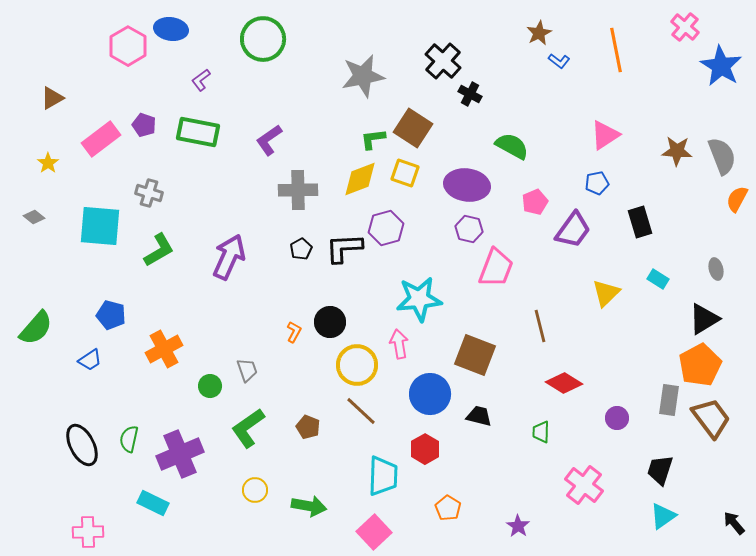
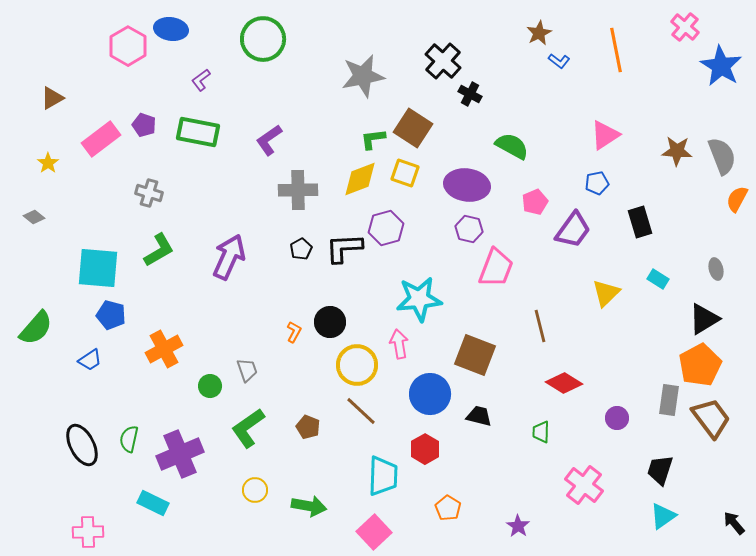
cyan square at (100, 226): moved 2 px left, 42 px down
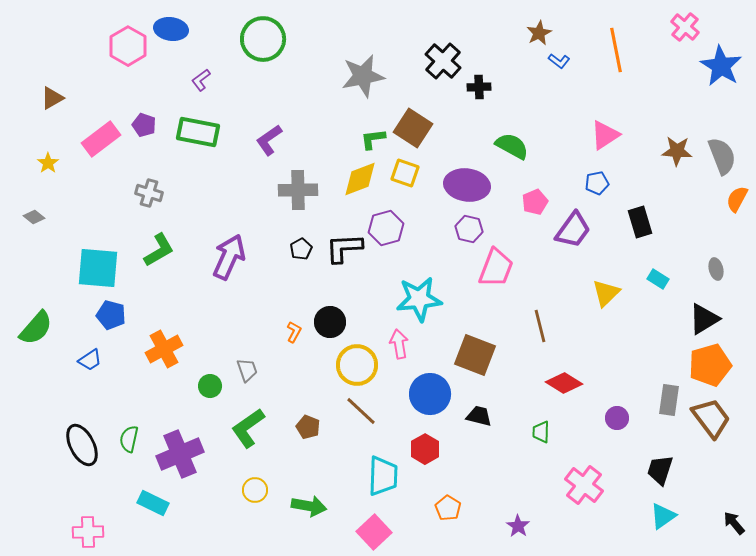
black cross at (470, 94): moved 9 px right, 7 px up; rotated 30 degrees counterclockwise
orange pentagon at (700, 365): moved 10 px right; rotated 12 degrees clockwise
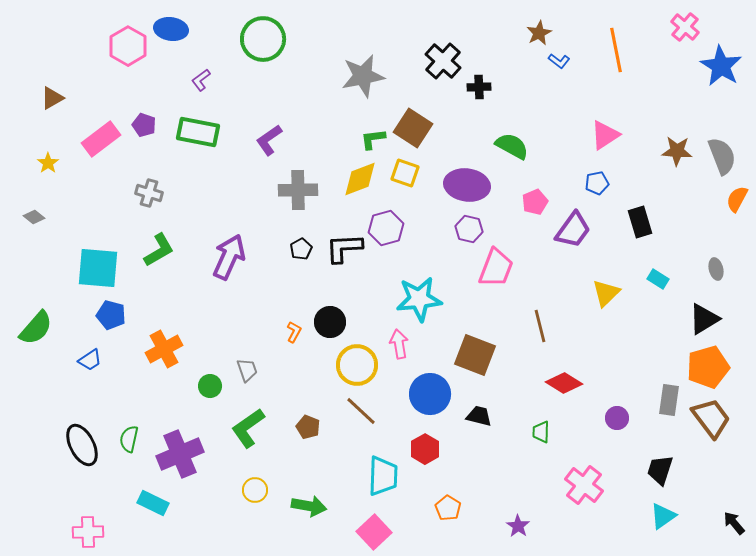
orange pentagon at (710, 365): moved 2 px left, 2 px down
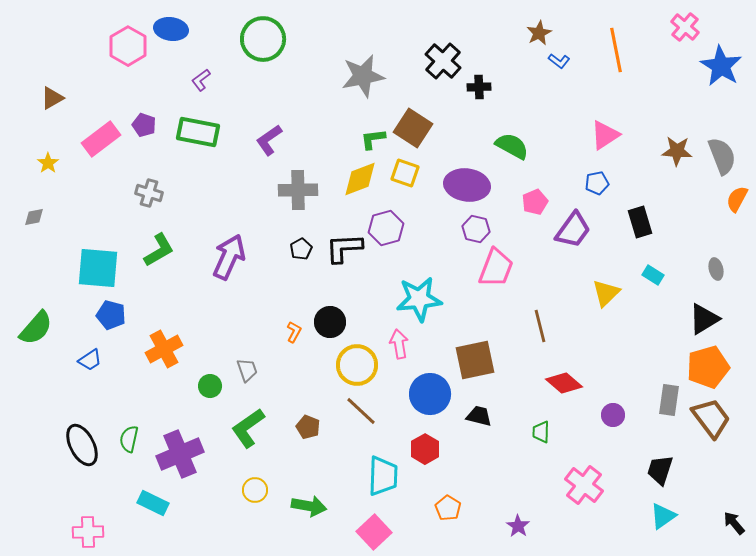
gray diamond at (34, 217): rotated 50 degrees counterclockwise
purple hexagon at (469, 229): moved 7 px right
cyan rectangle at (658, 279): moved 5 px left, 4 px up
brown square at (475, 355): moved 5 px down; rotated 33 degrees counterclockwise
red diamond at (564, 383): rotated 9 degrees clockwise
purple circle at (617, 418): moved 4 px left, 3 px up
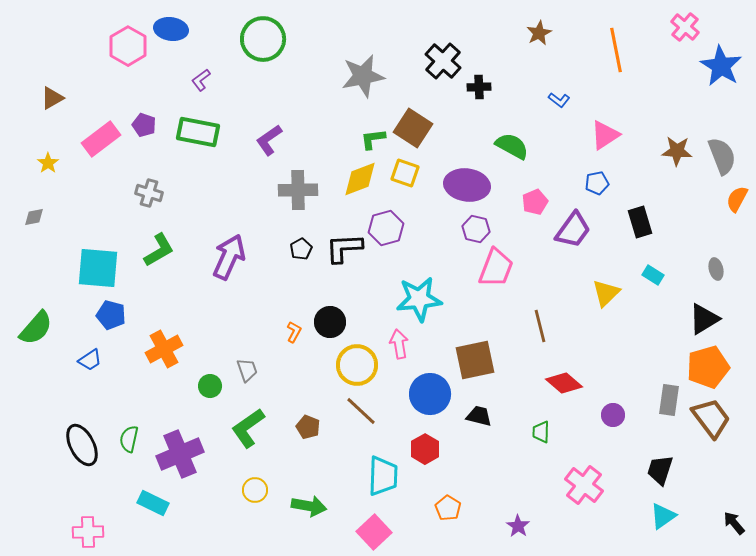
blue L-shape at (559, 61): moved 39 px down
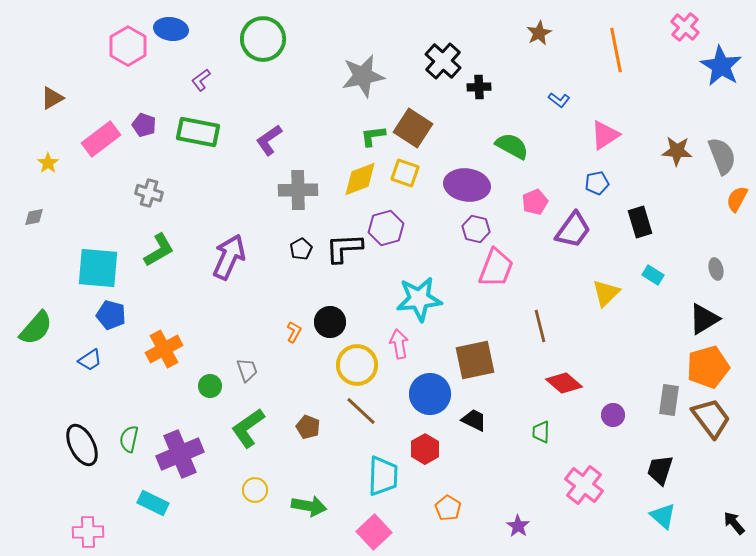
green L-shape at (373, 139): moved 3 px up
black trapezoid at (479, 416): moved 5 px left, 4 px down; rotated 12 degrees clockwise
cyan triangle at (663, 516): rotated 44 degrees counterclockwise
